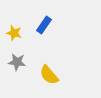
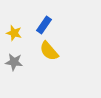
gray star: moved 3 px left
yellow semicircle: moved 24 px up
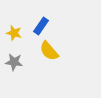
blue rectangle: moved 3 px left, 1 px down
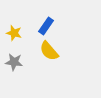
blue rectangle: moved 5 px right
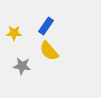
yellow star: rotated 14 degrees counterclockwise
gray star: moved 8 px right, 4 px down
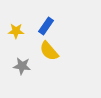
yellow star: moved 2 px right, 2 px up
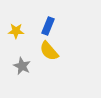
blue rectangle: moved 2 px right; rotated 12 degrees counterclockwise
gray star: rotated 18 degrees clockwise
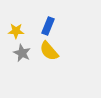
gray star: moved 13 px up
